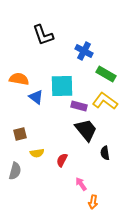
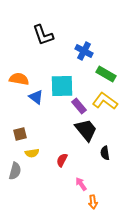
purple rectangle: rotated 35 degrees clockwise
yellow semicircle: moved 5 px left
orange arrow: rotated 16 degrees counterclockwise
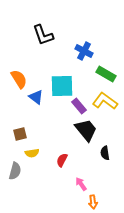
orange semicircle: rotated 48 degrees clockwise
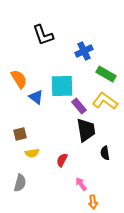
blue cross: rotated 36 degrees clockwise
black trapezoid: rotated 30 degrees clockwise
gray semicircle: moved 5 px right, 12 px down
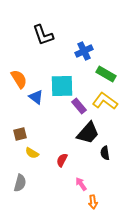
black trapezoid: moved 2 px right, 3 px down; rotated 50 degrees clockwise
yellow semicircle: rotated 40 degrees clockwise
